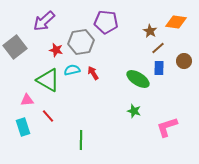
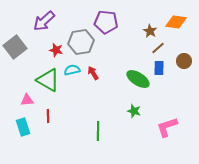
red line: rotated 40 degrees clockwise
green line: moved 17 px right, 9 px up
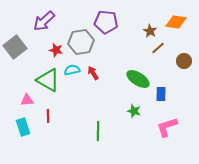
blue rectangle: moved 2 px right, 26 px down
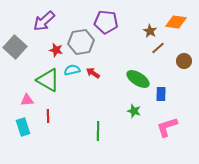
gray square: rotated 10 degrees counterclockwise
red arrow: rotated 24 degrees counterclockwise
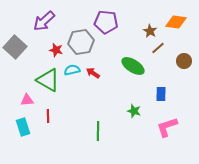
green ellipse: moved 5 px left, 13 px up
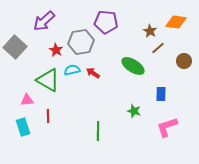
red star: rotated 16 degrees clockwise
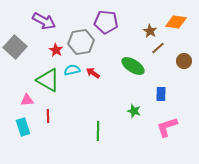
purple arrow: rotated 110 degrees counterclockwise
